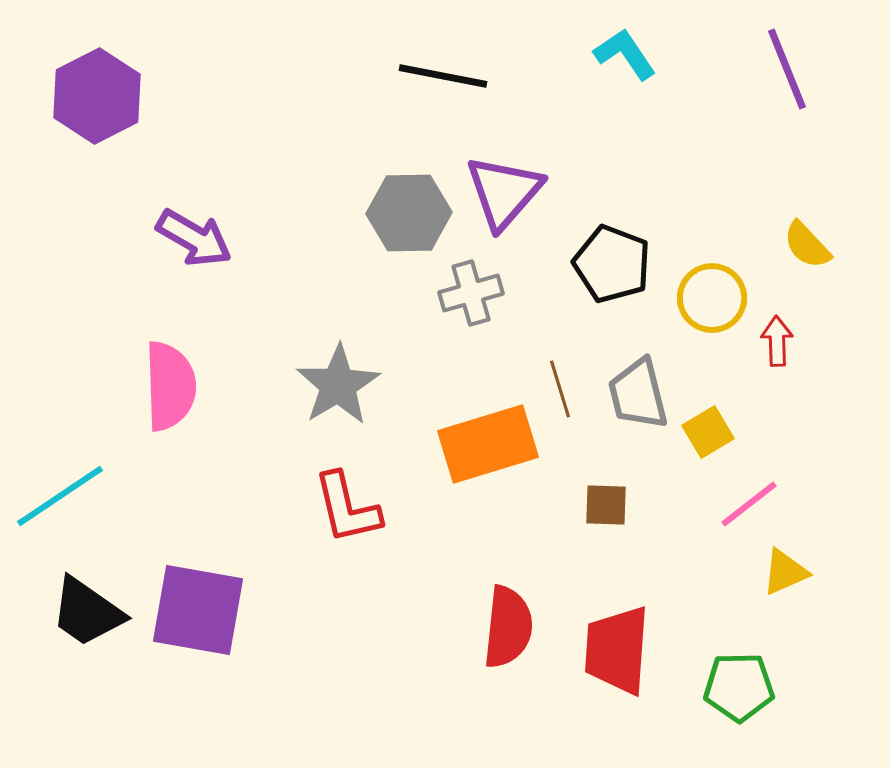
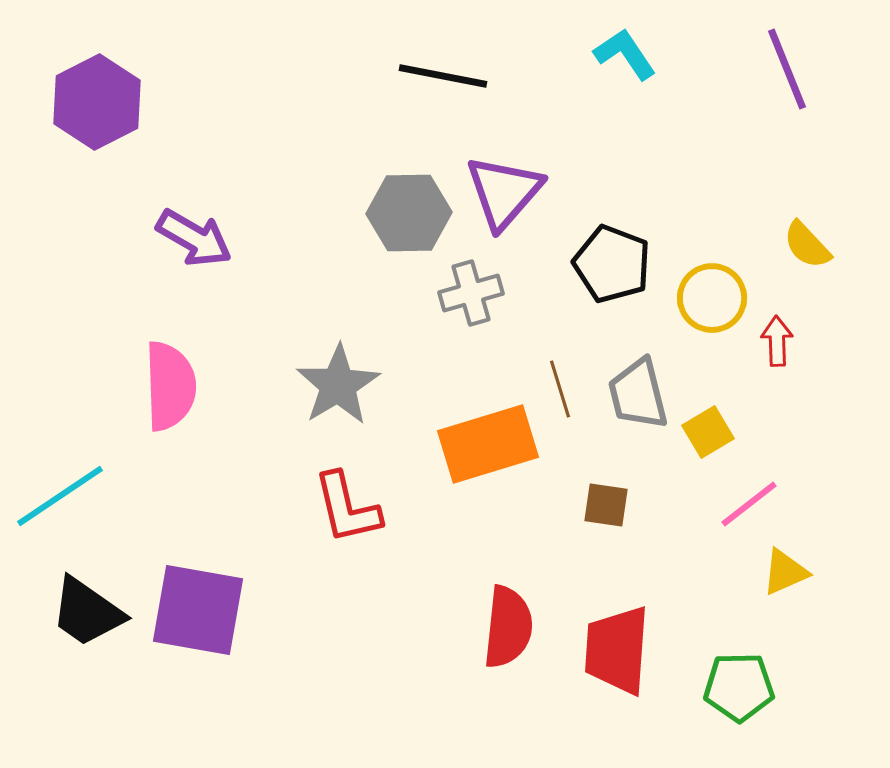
purple hexagon: moved 6 px down
brown square: rotated 6 degrees clockwise
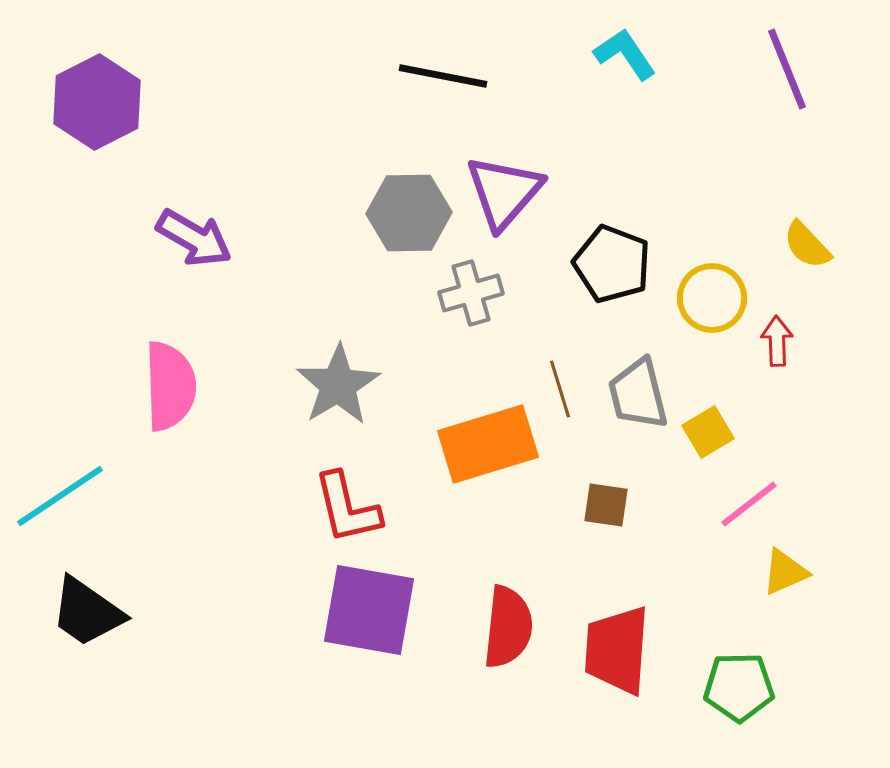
purple square: moved 171 px right
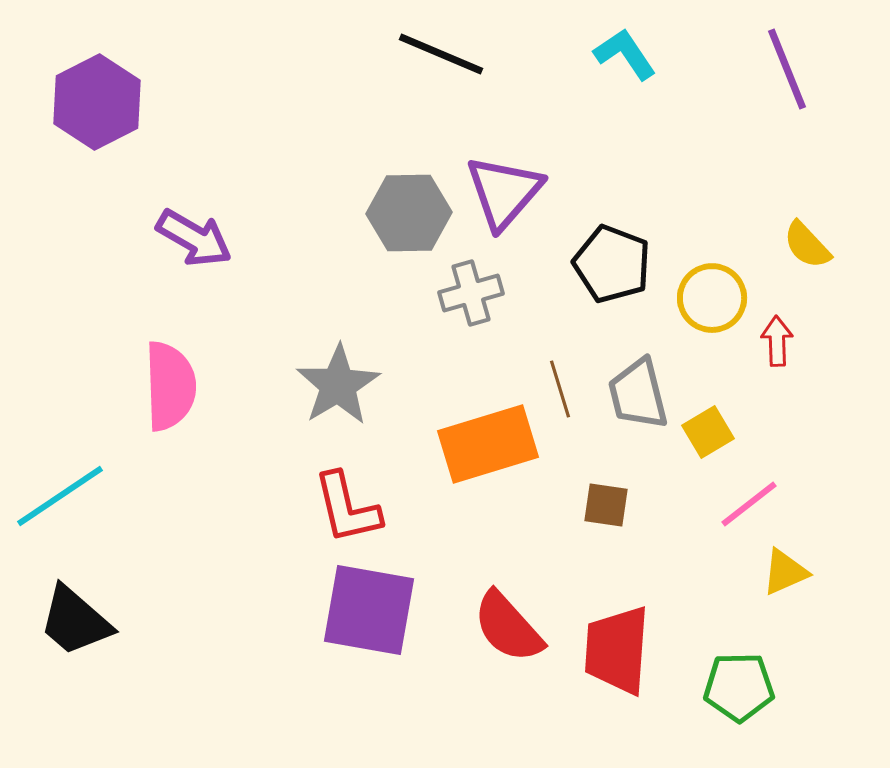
black line: moved 2 px left, 22 px up; rotated 12 degrees clockwise
black trapezoid: moved 12 px left, 9 px down; rotated 6 degrees clockwise
red semicircle: rotated 132 degrees clockwise
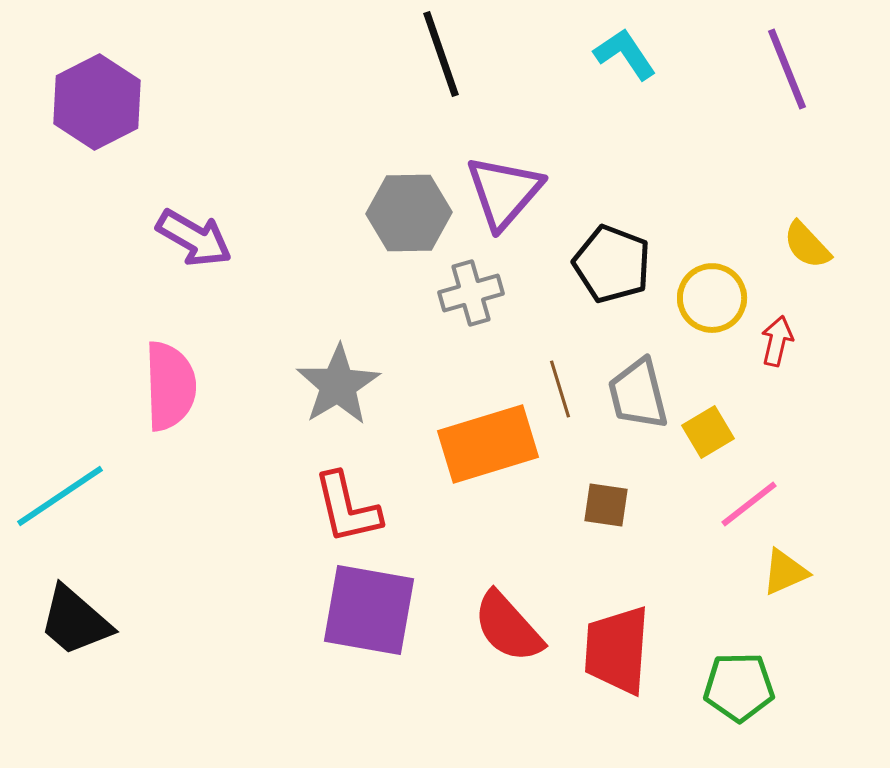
black line: rotated 48 degrees clockwise
red arrow: rotated 15 degrees clockwise
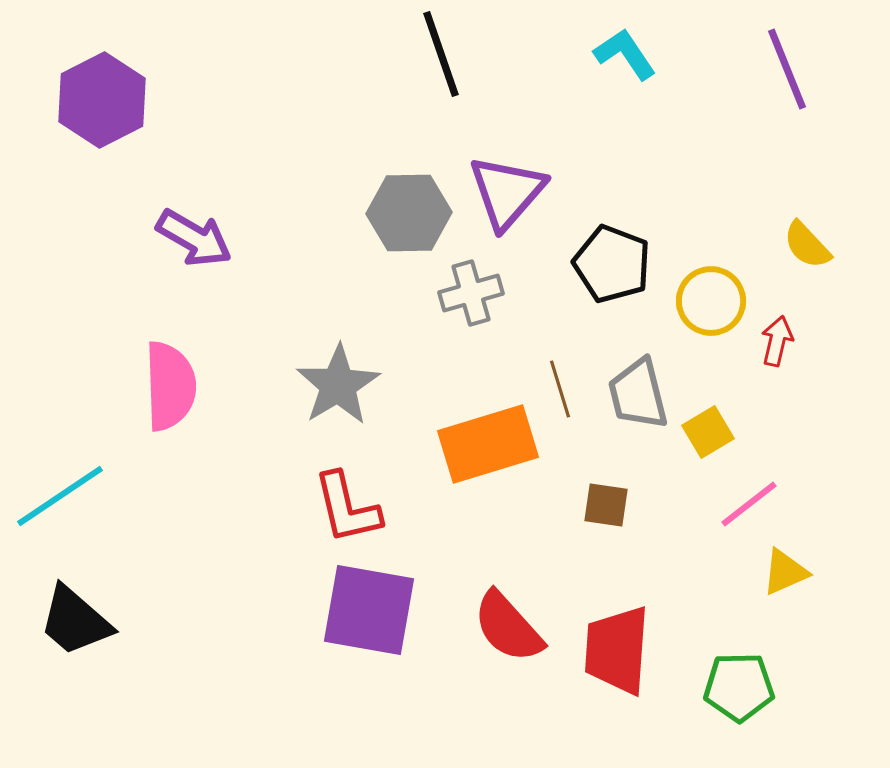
purple hexagon: moved 5 px right, 2 px up
purple triangle: moved 3 px right
yellow circle: moved 1 px left, 3 px down
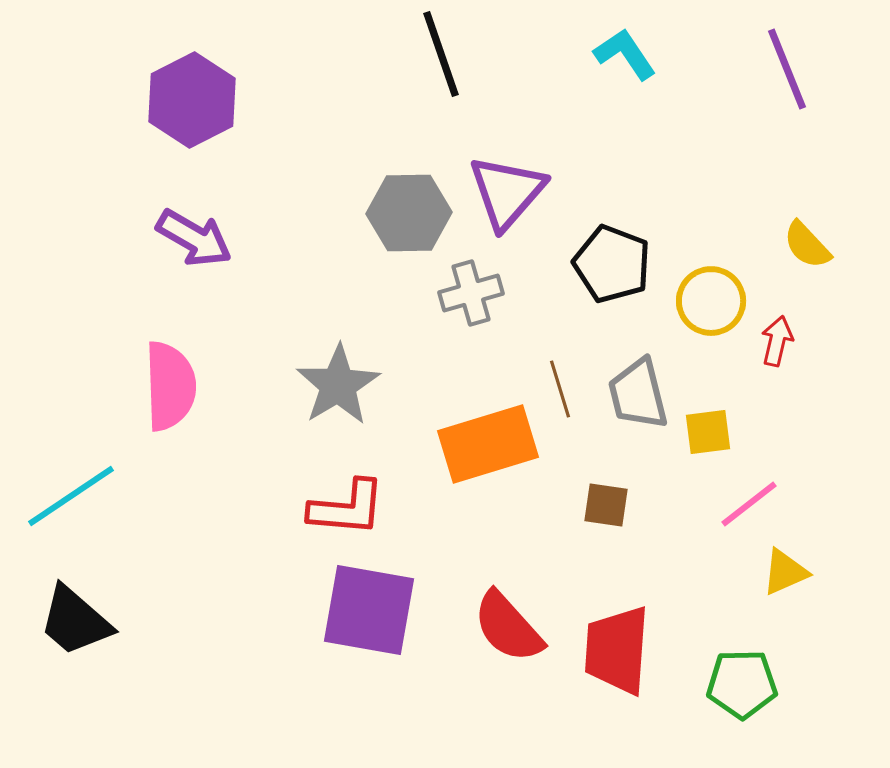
purple hexagon: moved 90 px right
yellow square: rotated 24 degrees clockwise
cyan line: moved 11 px right
red L-shape: rotated 72 degrees counterclockwise
green pentagon: moved 3 px right, 3 px up
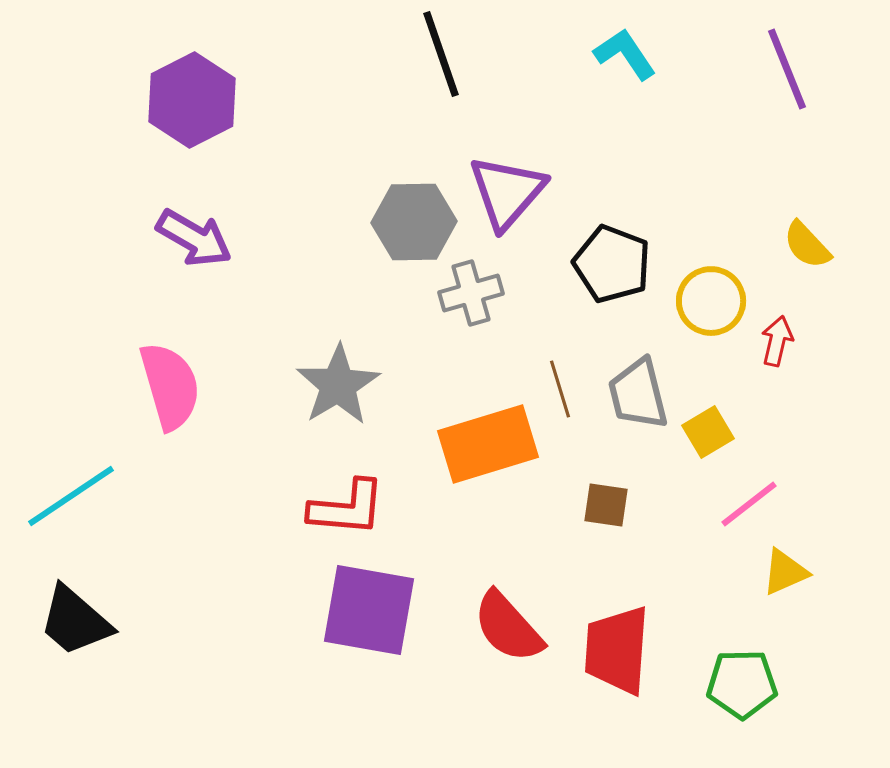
gray hexagon: moved 5 px right, 9 px down
pink semicircle: rotated 14 degrees counterclockwise
yellow square: rotated 24 degrees counterclockwise
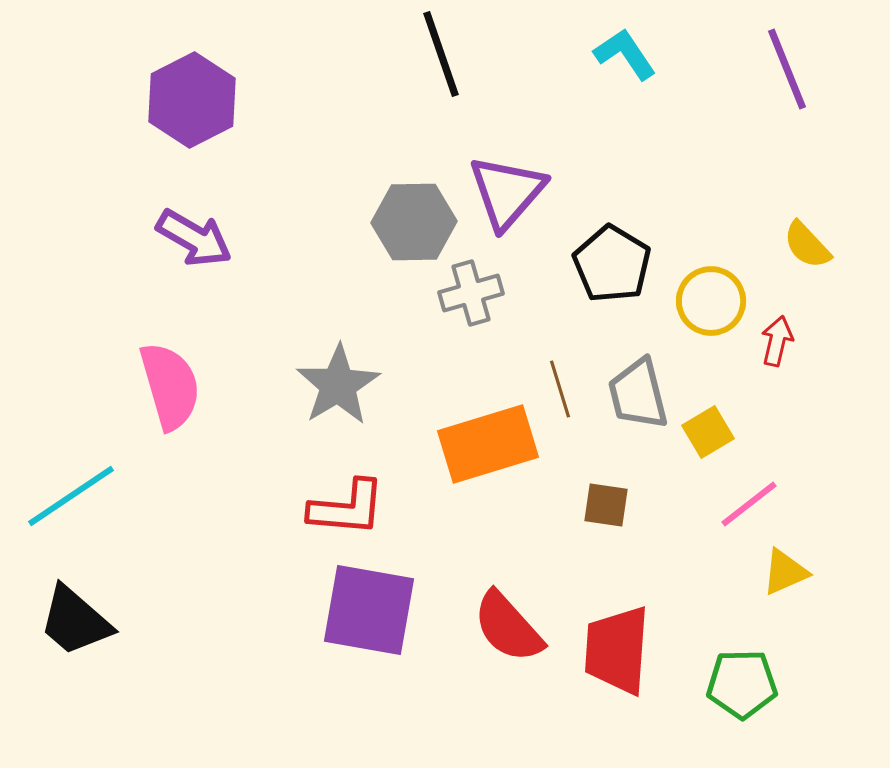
black pentagon: rotated 10 degrees clockwise
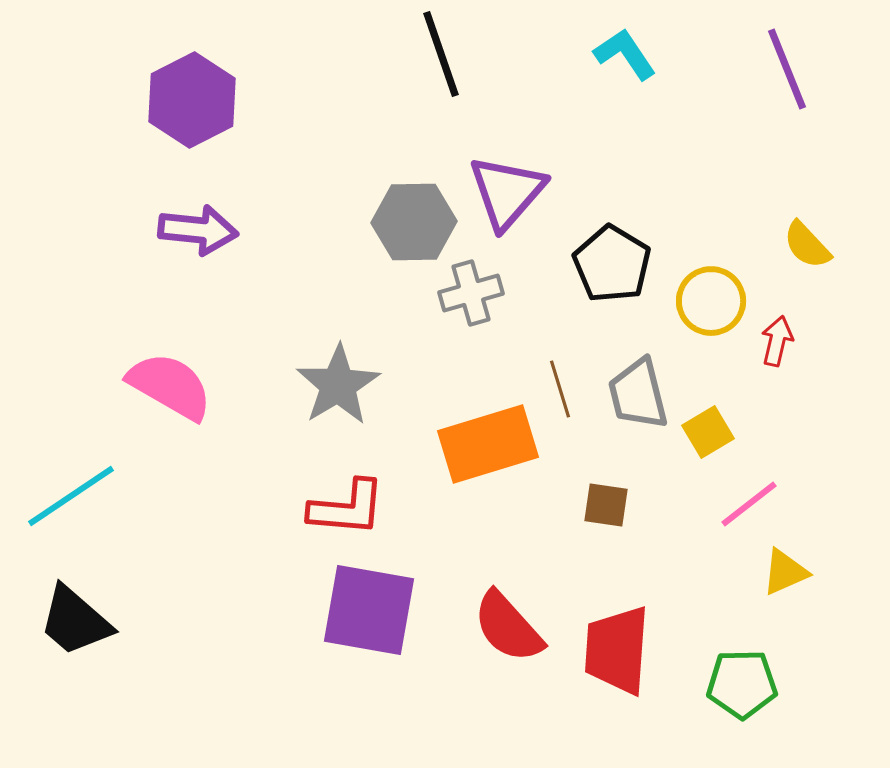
purple arrow: moved 4 px right, 8 px up; rotated 24 degrees counterclockwise
pink semicircle: rotated 44 degrees counterclockwise
